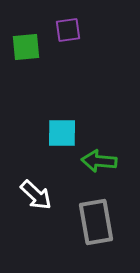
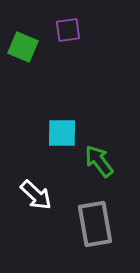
green square: moved 3 px left; rotated 28 degrees clockwise
green arrow: rotated 48 degrees clockwise
gray rectangle: moved 1 px left, 2 px down
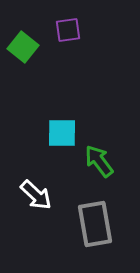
green square: rotated 16 degrees clockwise
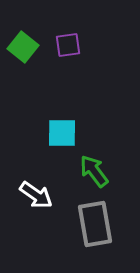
purple square: moved 15 px down
green arrow: moved 5 px left, 10 px down
white arrow: rotated 8 degrees counterclockwise
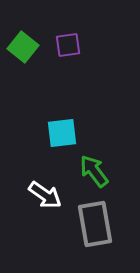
cyan square: rotated 8 degrees counterclockwise
white arrow: moved 9 px right
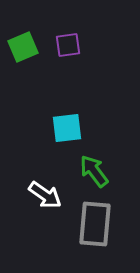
green square: rotated 28 degrees clockwise
cyan square: moved 5 px right, 5 px up
gray rectangle: rotated 15 degrees clockwise
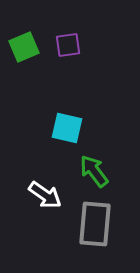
green square: moved 1 px right
cyan square: rotated 20 degrees clockwise
